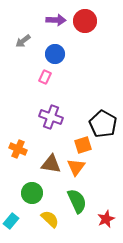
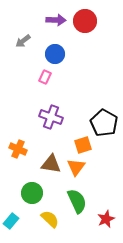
black pentagon: moved 1 px right, 1 px up
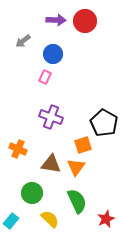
blue circle: moved 2 px left
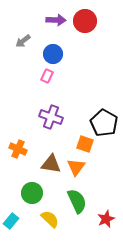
pink rectangle: moved 2 px right, 1 px up
orange square: moved 2 px right, 1 px up; rotated 36 degrees clockwise
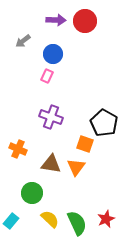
green semicircle: moved 22 px down
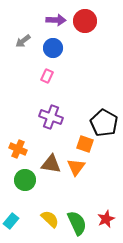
blue circle: moved 6 px up
green circle: moved 7 px left, 13 px up
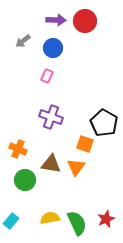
yellow semicircle: moved 1 px up; rotated 54 degrees counterclockwise
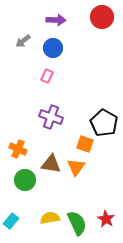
red circle: moved 17 px right, 4 px up
red star: rotated 18 degrees counterclockwise
